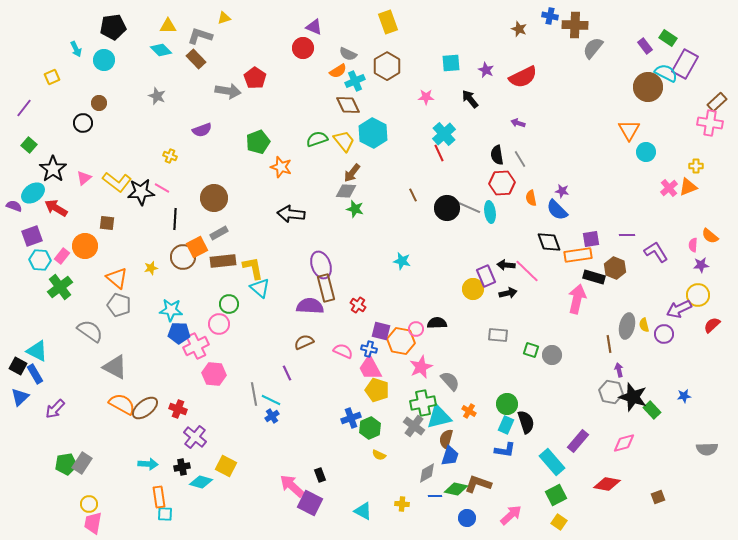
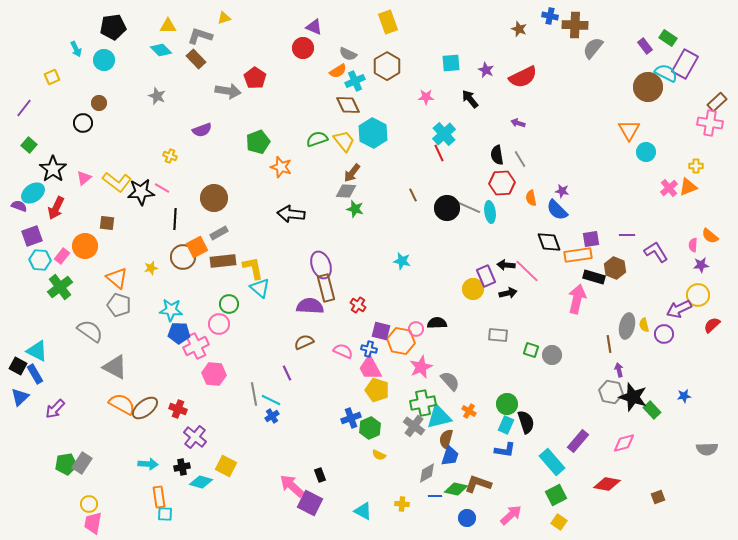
purple semicircle at (14, 206): moved 5 px right
red arrow at (56, 208): rotated 95 degrees counterclockwise
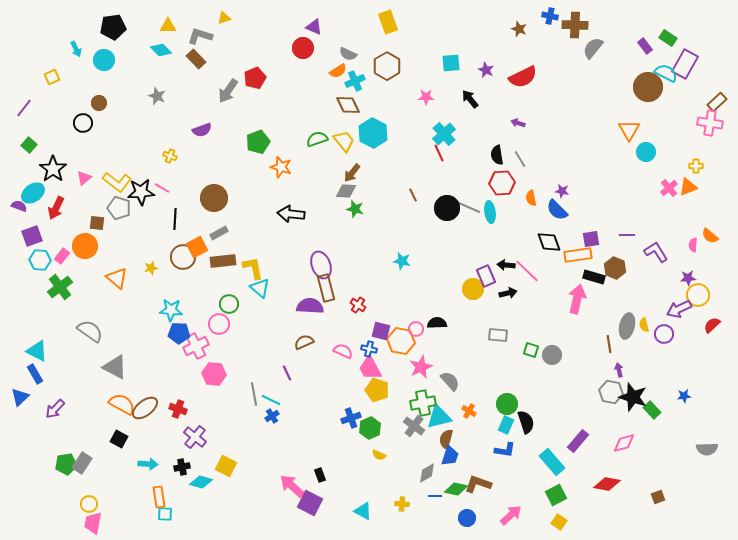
red pentagon at (255, 78): rotated 15 degrees clockwise
gray arrow at (228, 91): rotated 115 degrees clockwise
brown square at (107, 223): moved 10 px left
purple star at (701, 265): moved 13 px left, 13 px down
gray pentagon at (119, 305): moved 97 px up
black square at (18, 366): moved 101 px right, 73 px down
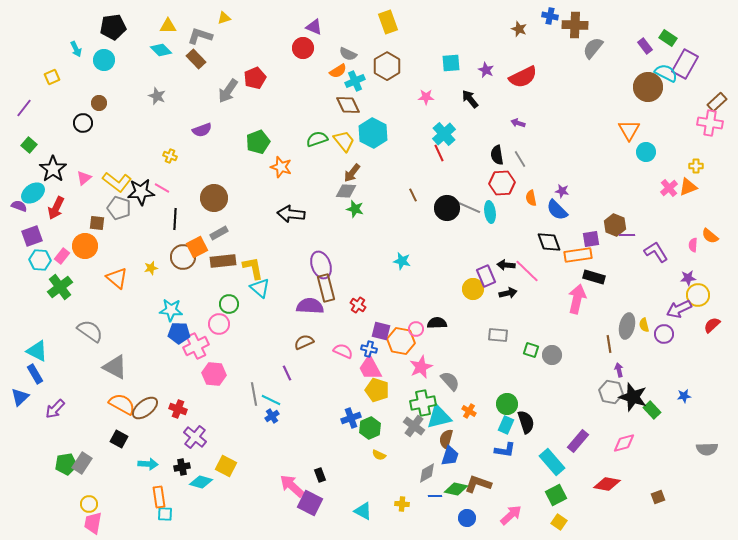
brown hexagon at (615, 268): moved 43 px up
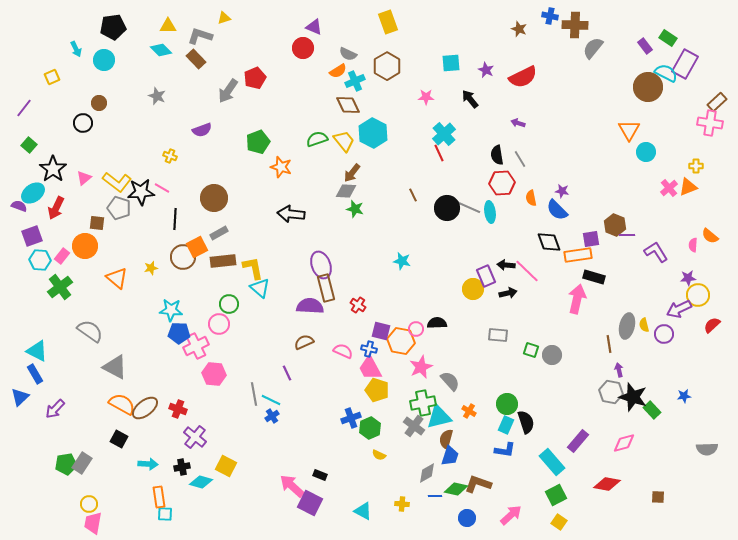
black rectangle at (320, 475): rotated 48 degrees counterclockwise
brown square at (658, 497): rotated 24 degrees clockwise
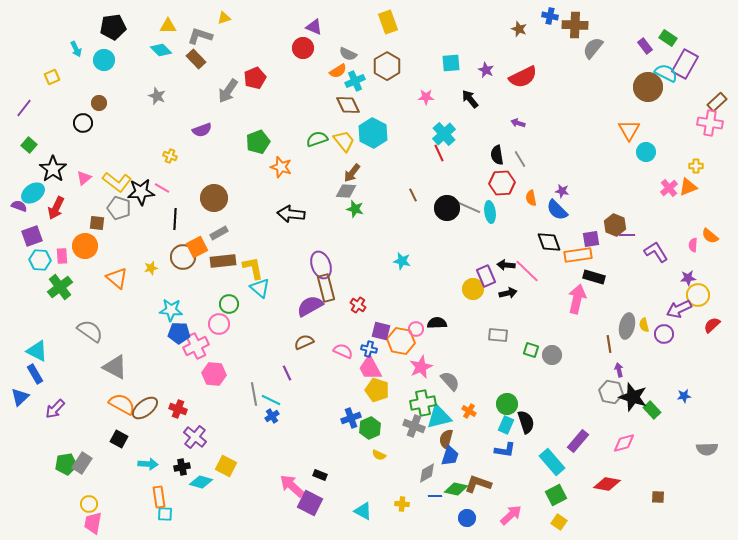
pink rectangle at (62, 256): rotated 42 degrees counterclockwise
purple semicircle at (310, 306): rotated 32 degrees counterclockwise
gray cross at (414, 426): rotated 15 degrees counterclockwise
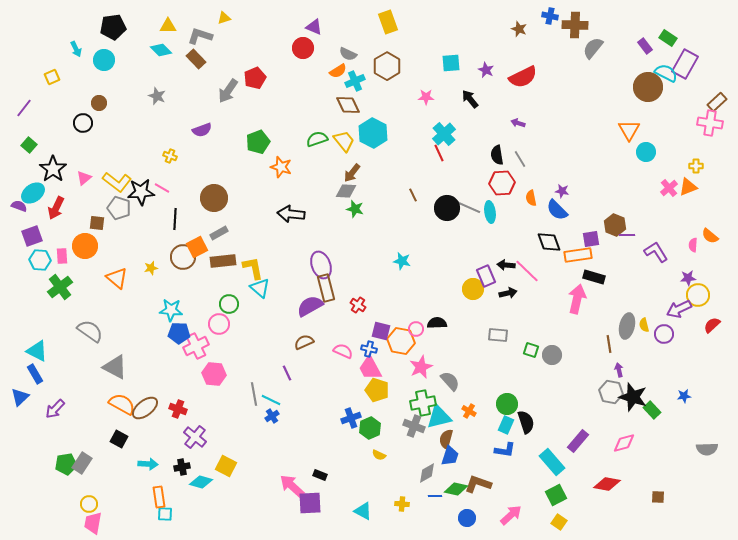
purple square at (310, 503): rotated 30 degrees counterclockwise
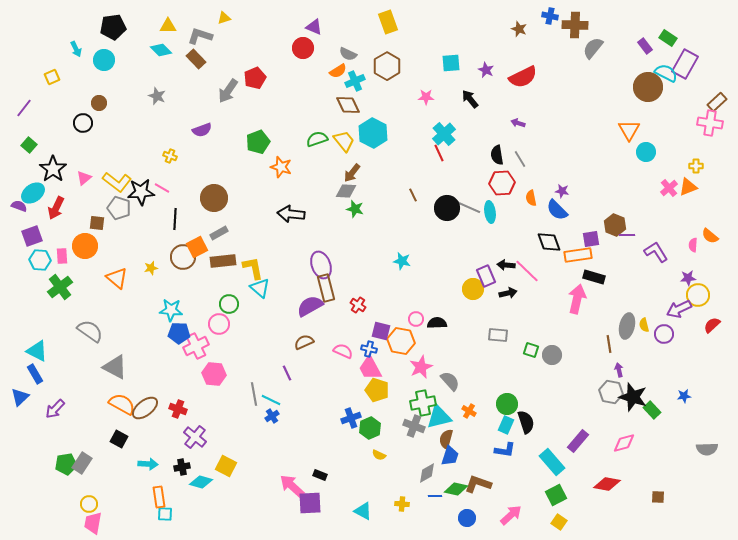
pink circle at (416, 329): moved 10 px up
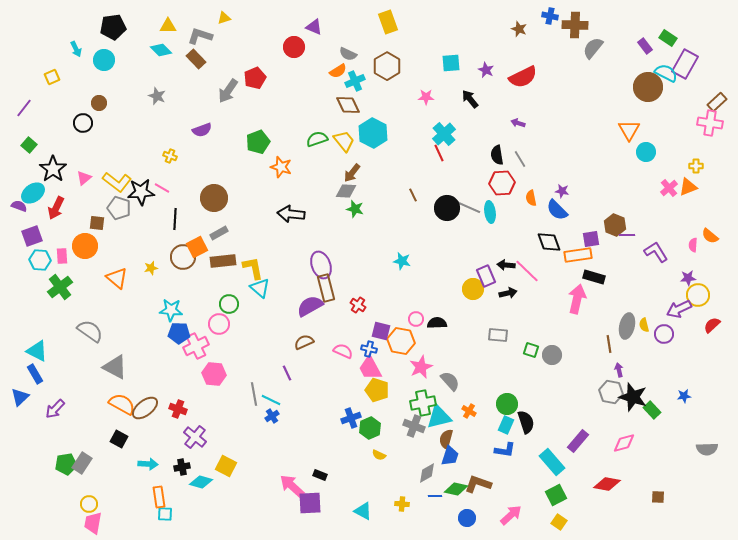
red circle at (303, 48): moved 9 px left, 1 px up
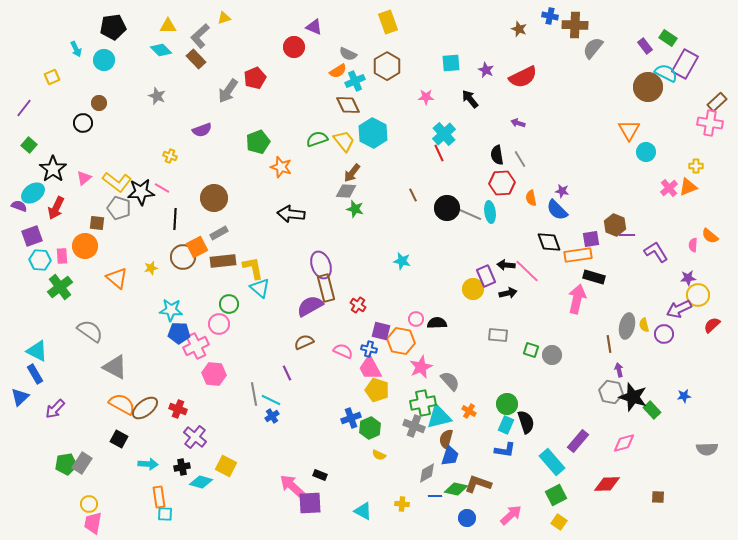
gray L-shape at (200, 36): rotated 60 degrees counterclockwise
gray line at (468, 207): moved 1 px right, 7 px down
red diamond at (607, 484): rotated 12 degrees counterclockwise
